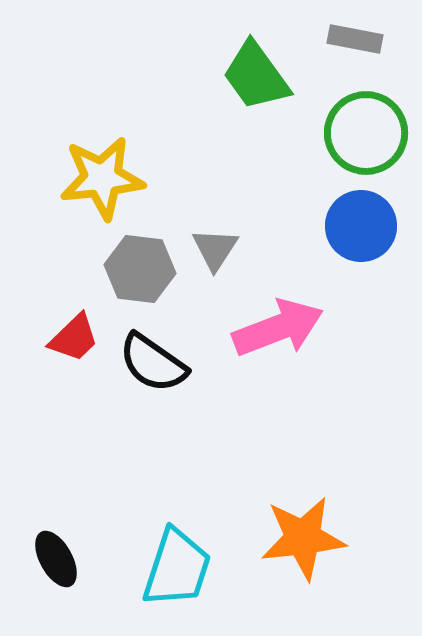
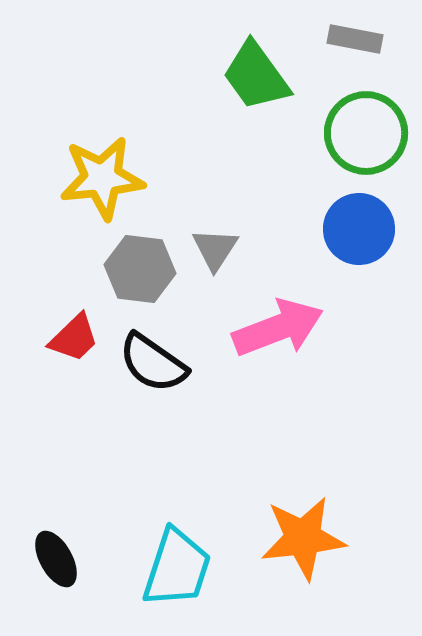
blue circle: moved 2 px left, 3 px down
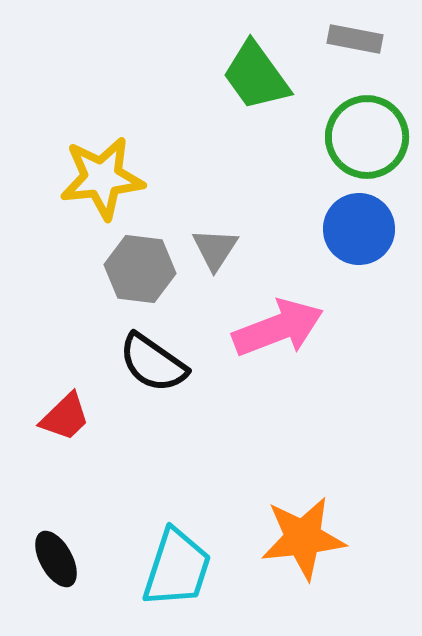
green circle: moved 1 px right, 4 px down
red trapezoid: moved 9 px left, 79 px down
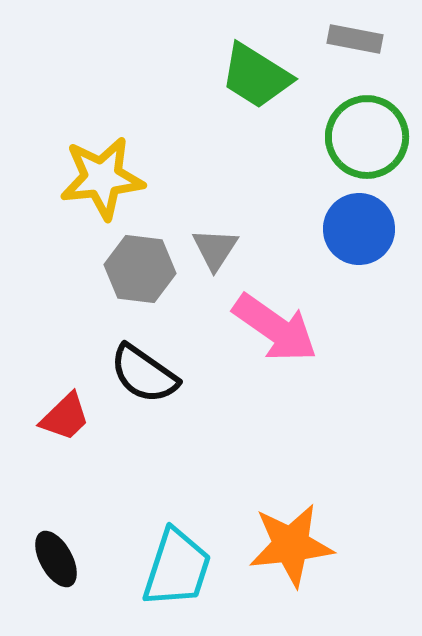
green trapezoid: rotated 22 degrees counterclockwise
pink arrow: moved 3 px left; rotated 56 degrees clockwise
black semicircle: moved 9 px left, 11 px down
orange star: moved 12 px left, 7 px down
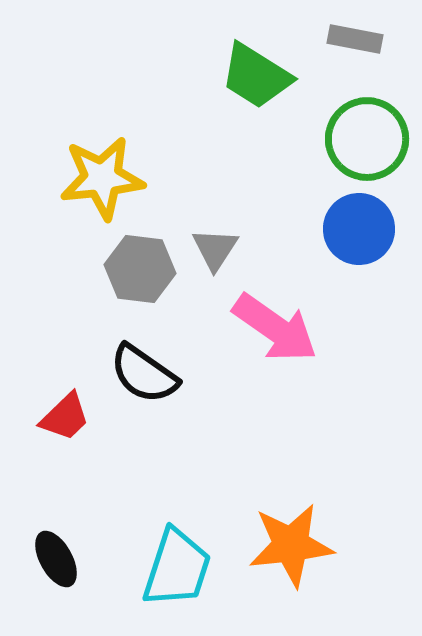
green circle: moved 2 px down
